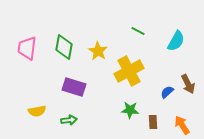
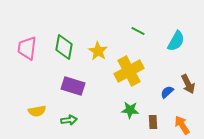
purple rectangle: moved 1 px left, 1 px up
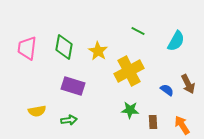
blue semicircle: moved 2 px up; rotated 80 degrees clockwise
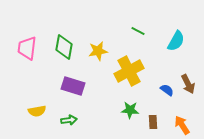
yellow star: rotated 30 degrees clockwise
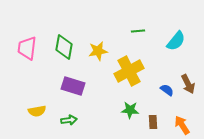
green line: rotated 32 degrees counterclockwise
cyan semicircle: rotated 10 degrees clockwise
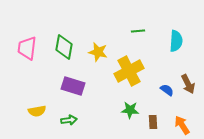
cyan semicircle: rotated 35 degrees counterclockwise
yellow star: moved 1 px down; rotated 24 degrees clockwise
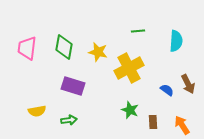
yellow cross: moved 3 px up
green star: rotated 18 degrees clockwise
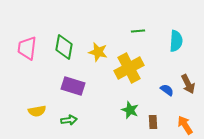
orange arrow: moved 3 px right
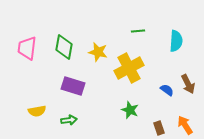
brown rectangle: moved 6 px right, 6 px down; rotated 16 degrees counterclockwise
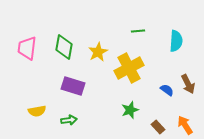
yellow star: rotated 30 degrees clockwise
green star: rotated 30 degrees clockwise
brown rectangle: moved 1 px left, 1 px up; rotated 24 degrees counterclockwise
